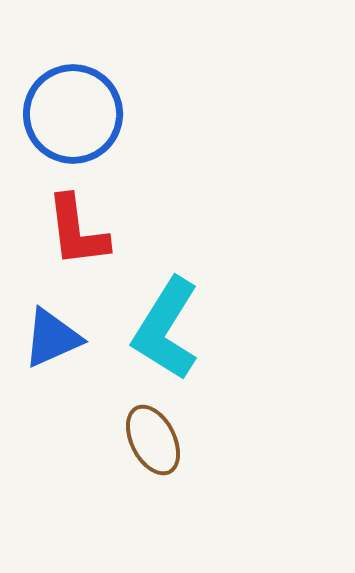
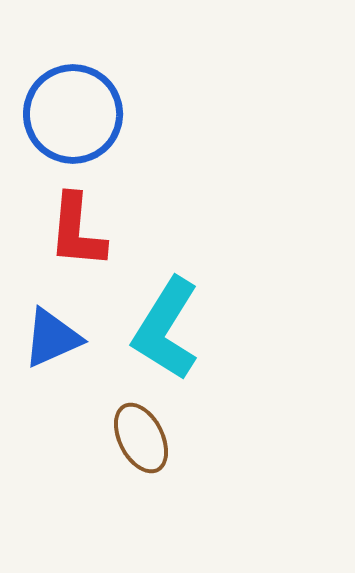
red L-shape: rotated 12 degrees clockwise
brown ellipse: moved 12 px left, 2 px up
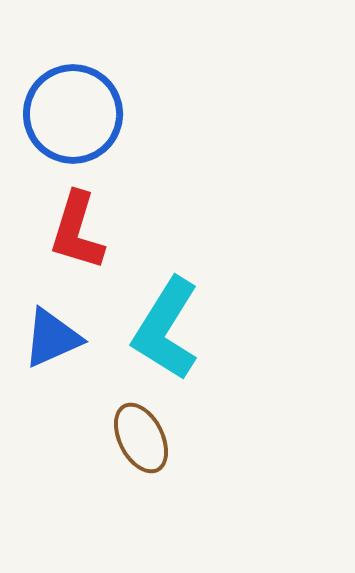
red L-shape: rotated 12 degrees clockwise
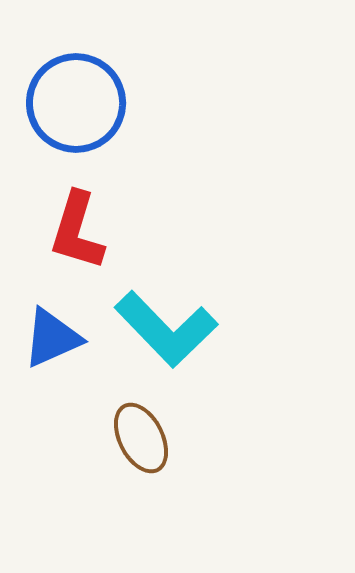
blue circle: moved 3 px right, 11 px up
cyan L-shape: rotated 76 degrees counterclockwise
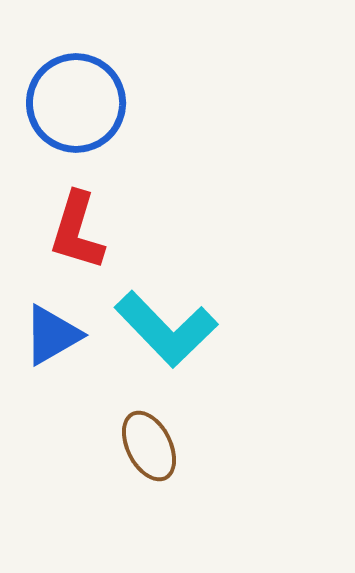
blue triangle: moved 3 px up; rotated 6 degrees counterclockwise
brown ellipse: moved 8 px right, 8 px down
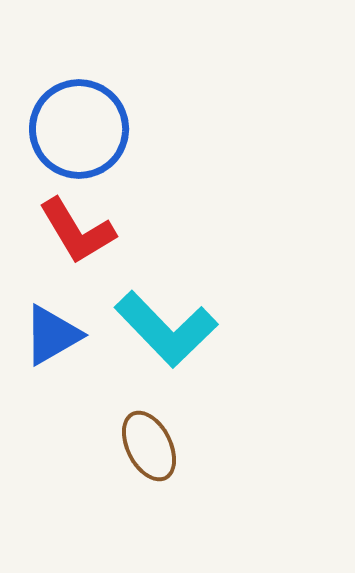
blue circle: moved 3 px right, 26 px down
red L-shape: rotated 48 degrees counterclockwise
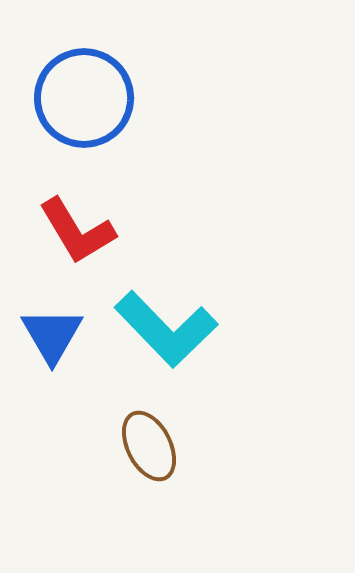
blue circle: moved 5 px right, 31 px up
blue triangle: rotated 30 degrees counterclockwise
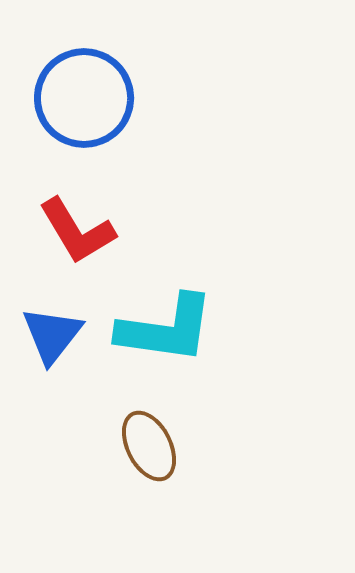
cyan L-shape: rotated 38 degrees counterclockwise
blue triangle: rotated 8 degrees clockwise
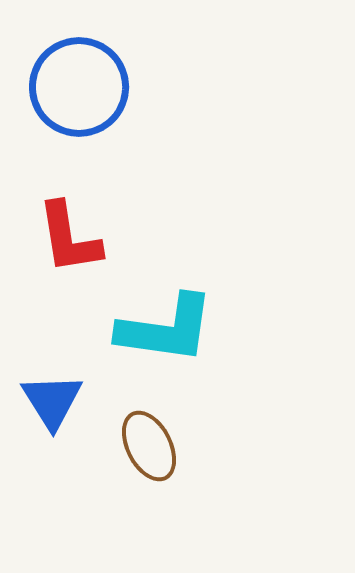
blue circle: moved 5 px left, 11 px up
red L-shape: moved 8 px left, 7 px down; rotated 22 degrees clockwise
blue triangle: moved 66 px down; rotated 10 degrees counterclockwise
